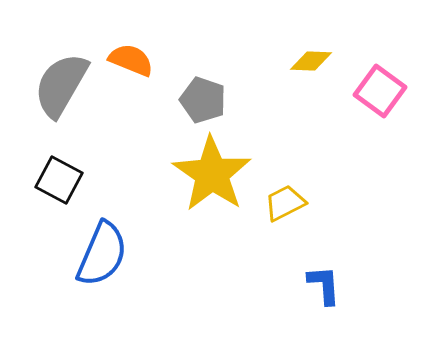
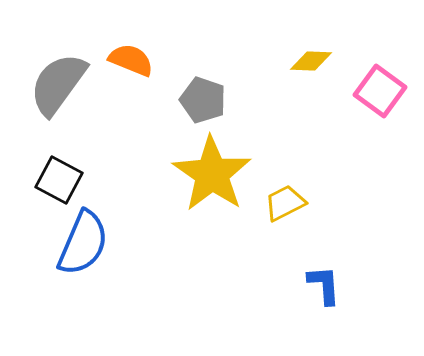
gray semicircle: moved 3 px left, 1 px up; rotated 6 degrees clockwise
blue semicircle: moved 19 px left, 11 px up
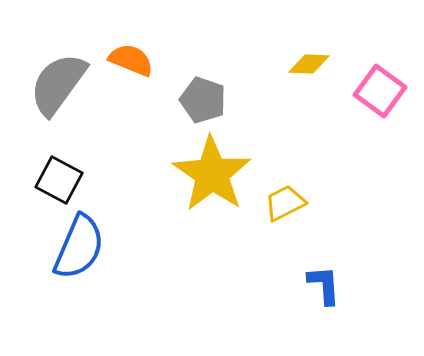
yellow diamond: moved 2 px left, 3 px down
blue semicircle: moved 4 px left, 4 px down
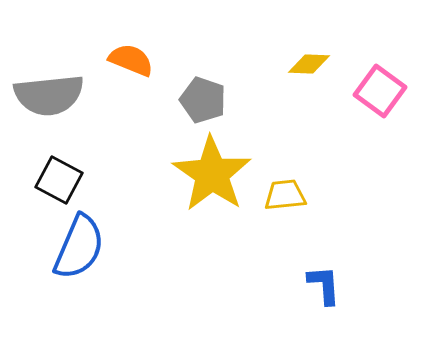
gray semicircle: moved 9 px left, 11 px down; rotated 132 degrees counterclockwise
yellow trapezoid: moved 8 px up; rotated 21 degrees clockwise
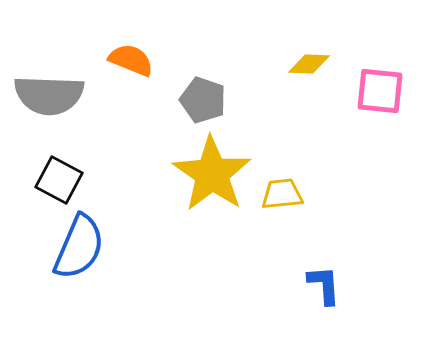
pink square: rotated 30 degrees counterclockwise
gray semicircle: rotated 8 degrees clockwise
yellow trapezoid: moved 3 px left, 1 px up
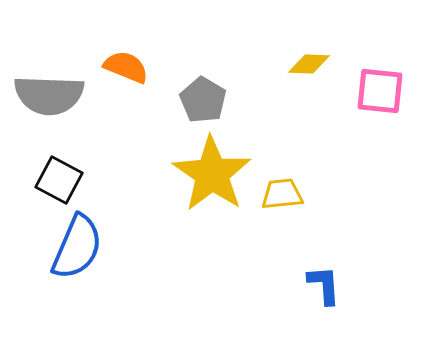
orange semicircle: moved 5 px left, 7 px down
gray pentagon: rotated 12 degrees clockwise
blue semicircle: moved 2 px left
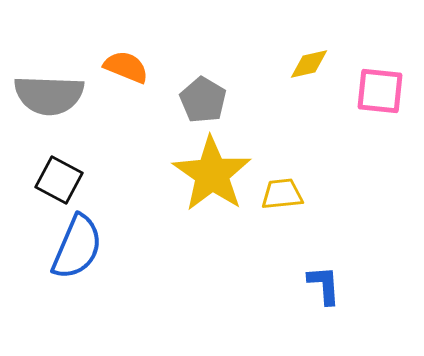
yellow diamond: rotated 15 degrees counterclockwise
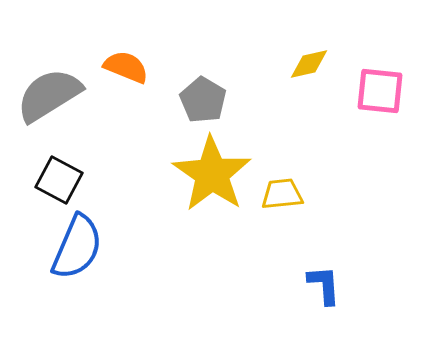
gray semicircle: rotated 146 degrees clockwise
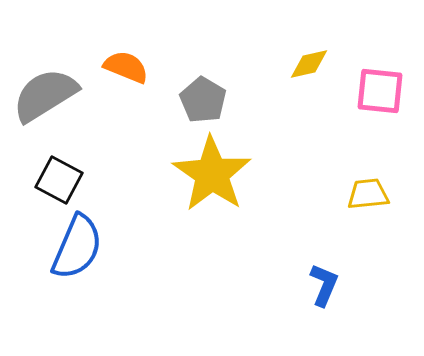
gray semicircle: moved 4 px left
yellow trapezoid: moved 86 px right
blue L-shape: rotated 27 degrees clockwise
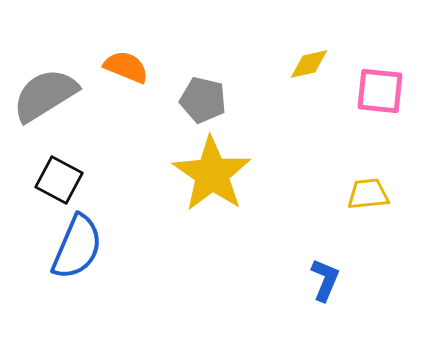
gray pentagon: rotated 18 degrees counterclockwise
blue L-shape: moved 1 px right, 5 px up
